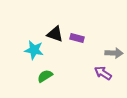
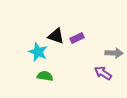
black triangle: moved 1 px right, 2 px down
purple rectangle: rotated 40 degrees counterclockwise
cyan star: moved 4 px right, 2 px down; rotated 12 degrees clockwise
green semicircle: rotated 42 degrees clockwise
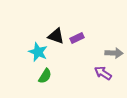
green semicircle: rotated 112 degrees clockwise
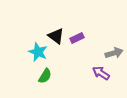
black triangle: rotated 18 degrees clockwise
gray arrow: rotated 18 degrees counterclockwise
purple arrow: moved 2 px left
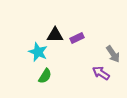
black triangle: moved 1 px left, 1 px up; rotated 36 degrees counterclockwise
gray arrow: moved 1 px left, 1 px down; rotated 72 degrees clockwise
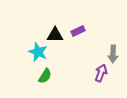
purple rectangle: moved 1 px right, 7 px up
gray arrow: rotated 36 degrees clockwise
purple arrow: rotated 78 degrees clockwise
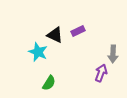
black triangle: rotated 24 degrees clockwise
green semicircle: moved 4 px right, 7 px down
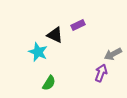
purple rectangle: moved 6 px up
gray arrow: rotated 60 degrees clockwise
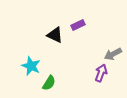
cyan star: moved 7 px left, 14 px down
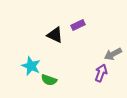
green semicircle: moved 3 px up; rotated 77 degrees clockwise
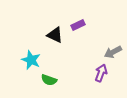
gray arrow: moved 2 px up
cyan star: moved 6 px up
